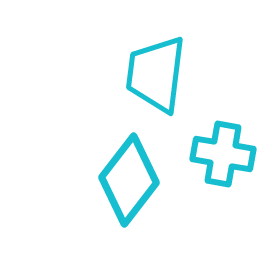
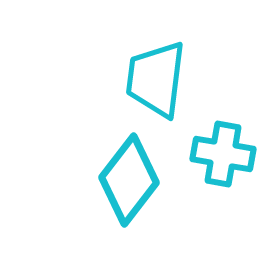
cyan trapezoid: moved 5 px down
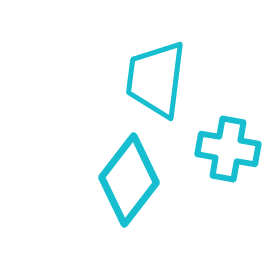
cyan cross: moved 5 px right, 5 px up
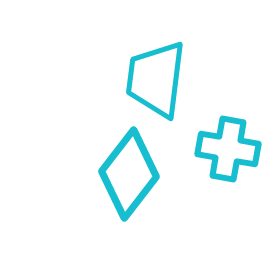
cyan diamond: moved 6 px up
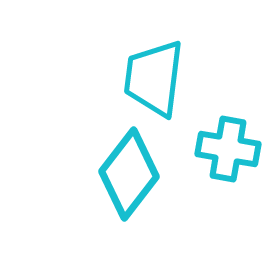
cyan trapezoid: moved 2 px left, 1 px up
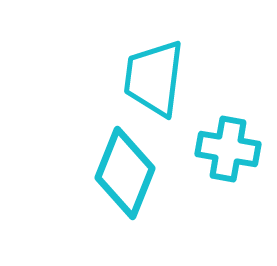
cyan diamond: moved 4 px left, 1 px up; rotated 16 degrees counterclockwise
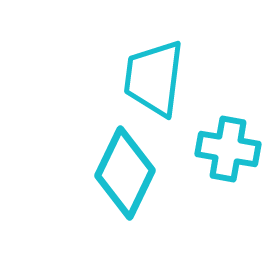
cyan diamond: rotated 4 degrees clockwise
